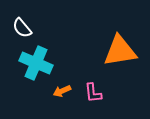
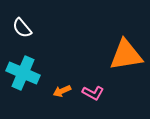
orange triangle: moved 6 px right, 4 px down
cyan cross: moved 13 px left, 10 px down
pink L-shape: rotated 55 degrees counterclockwise
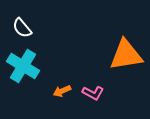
cyan cross: moved 7 px up; rotated 8 degrees clockwise
